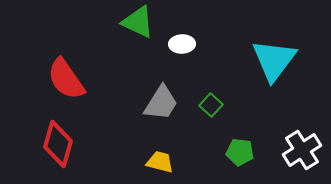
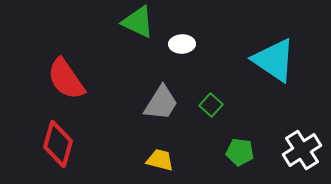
cyan triangle: rotated 33 degrees counterclockwise
yellow trapezoid: moved 2 px up
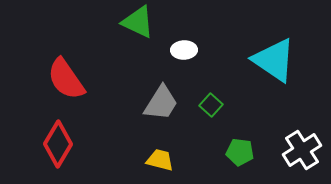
white ellipse: moved 2 px right, 6 px down
red diamond: rotated 15 degrees clockwise
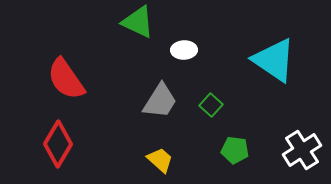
gray trapezoid: moved 1 px left, 2 px up
green pentagon: moved 5 px left, 2 px up
yellow trapezoid: rotated 28 degrees clockwise
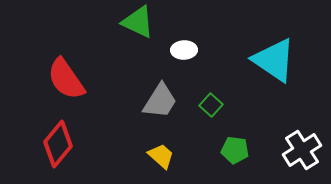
red diamond: rotated 9 degrees clockwise
yellow trapezoid: moved 1 px right, 4 px up
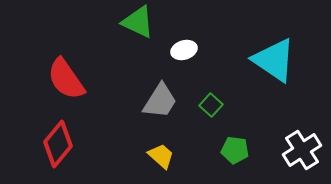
white ellipse: rotated 15 degrees counterclockwise
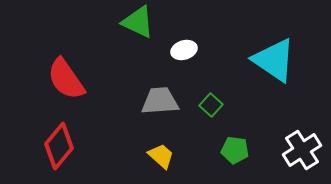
gray trapezoid: rotated 126 degrees counterclockwise
red diamond: moved 1 px right, 2 px down
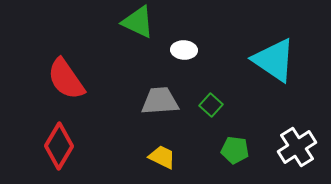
white ellipse: rotated 20 degrees clockwise
red diamond: rotated 9 degrees counterclockwise
white cross: moved 5 px left, 3 px up
yellow trapezoid: moved 1 px right, 1 px down; rotated 16 degrees counterclockwise
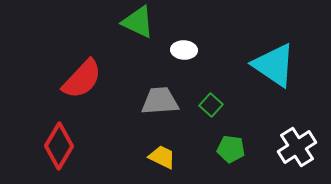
cyan triangle: moved 5 px down
red semicircle: moved 16 px right; rotated 102 degrees counterclockwise
green pentagon: moved 4 px left, 1 px up
